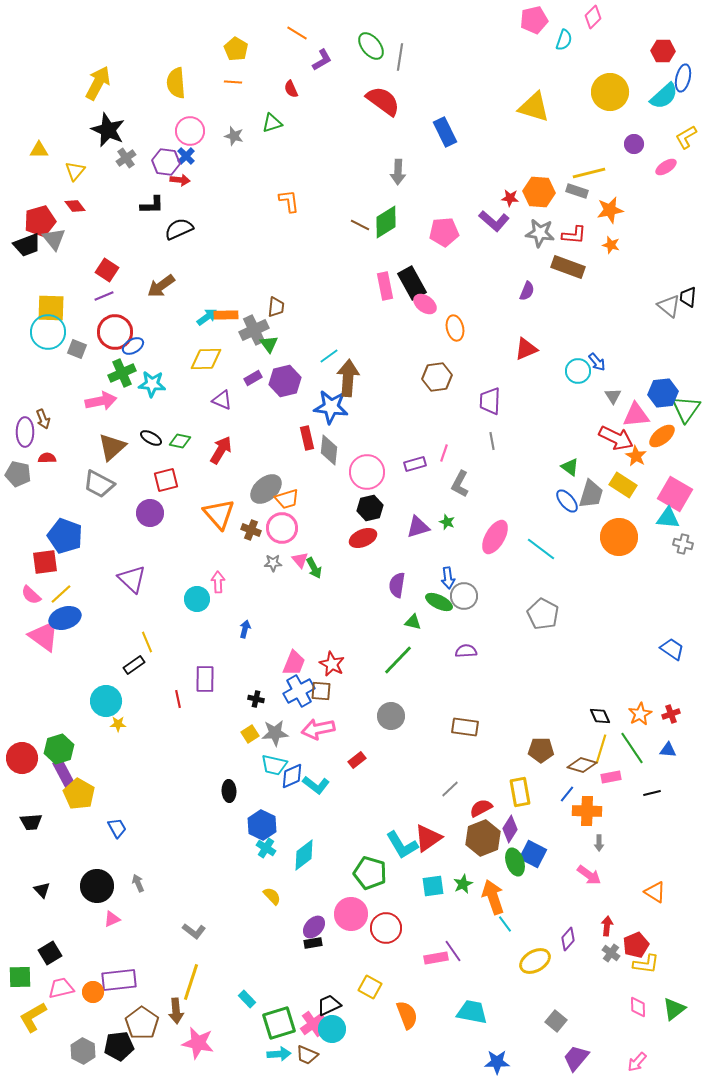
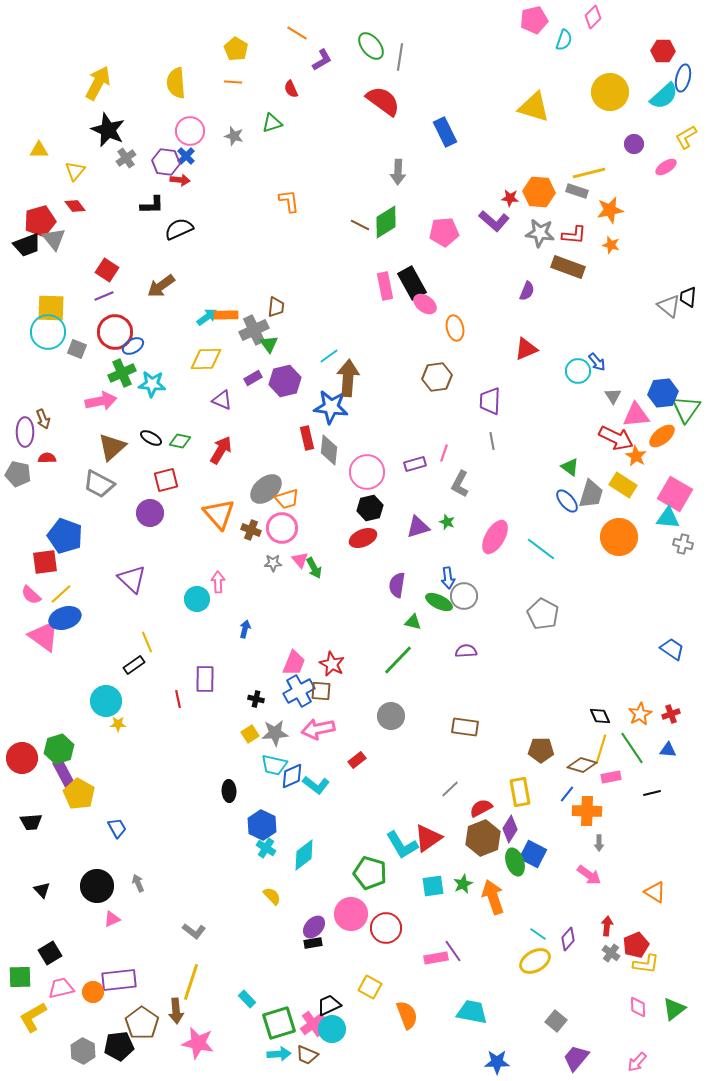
cyan line at (505, 924): moved 33 px right, 10 px down; rotated 18 degrees counterclockwise
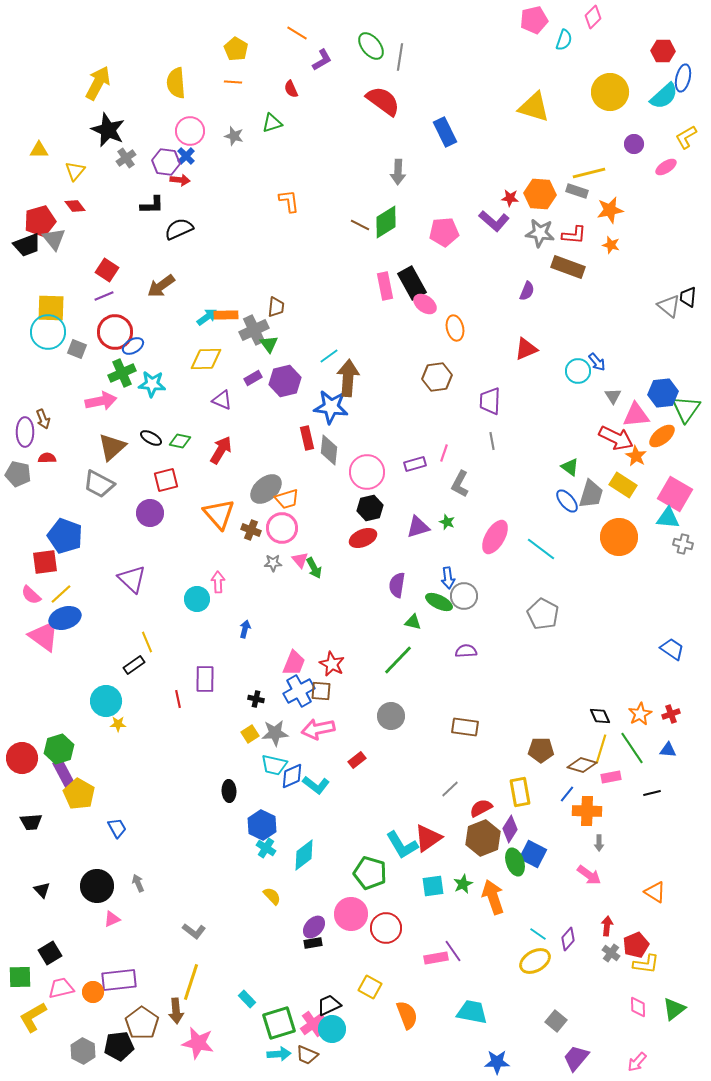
orange hexagon at (539, 192): moved 1 px right, 2 px down
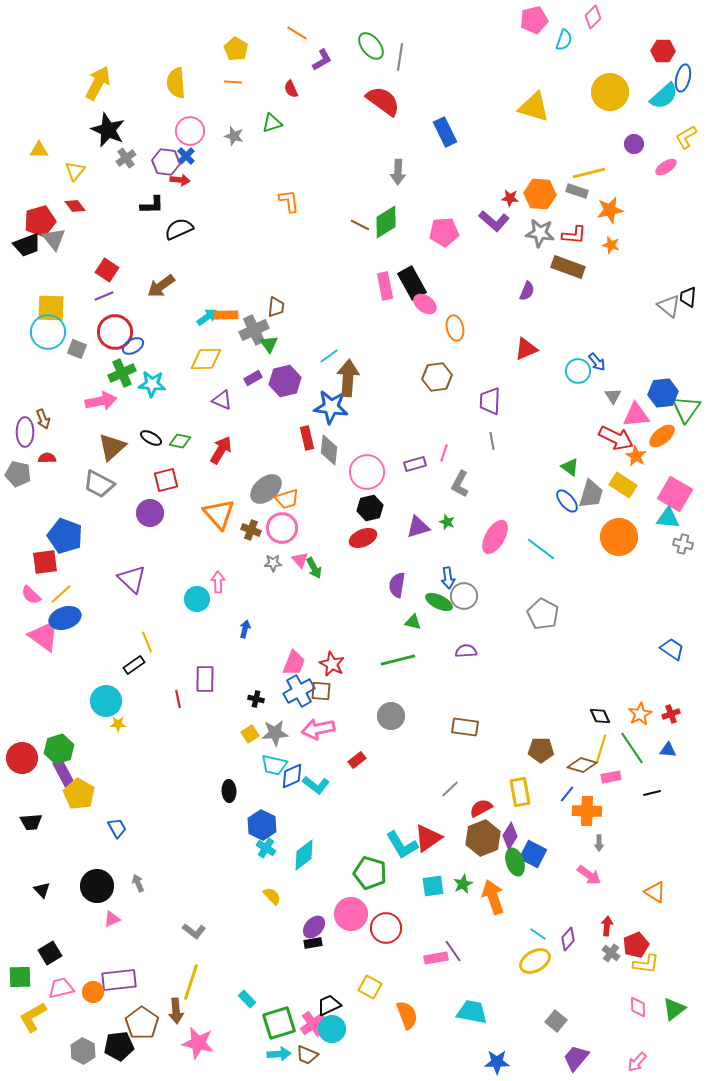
green line at (398, 660): rotated 32 degrees clockwise
purple diamond at (510, 829): moved 7 px down
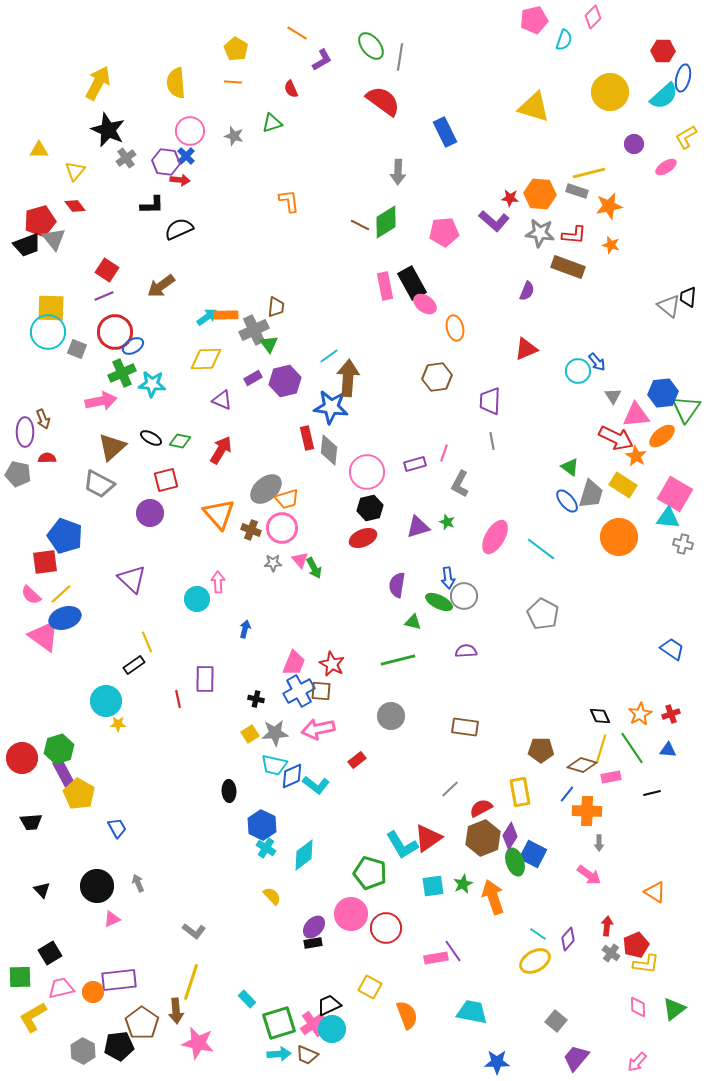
orange star at (610, 210): moved 1 px left, 4 px up
